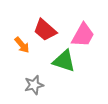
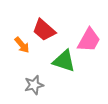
red trapezoid: moved 1 px left
pink trapezoid: moved 6 px right, 5 px down
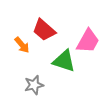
pink trapezoid: moved 1 px left, 1 px down
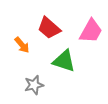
red trapezoid: moved 5 px right, 2 px up
pink trapezoid: moved 3 px right, 10 px up
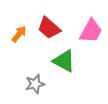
orange arrow: moved 3 px left, 11 px up; rotated 102 degrees counterclockwise
green triangle: rotated 10 degrees clockwise
gray star: moved 1 px right, 1 px up
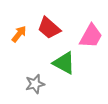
pink trapezoid: moved 5 px down
green triangle: moved 2 px down
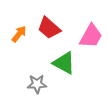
gray star: moved 2 px right; rotated 12 degrees clockwise
